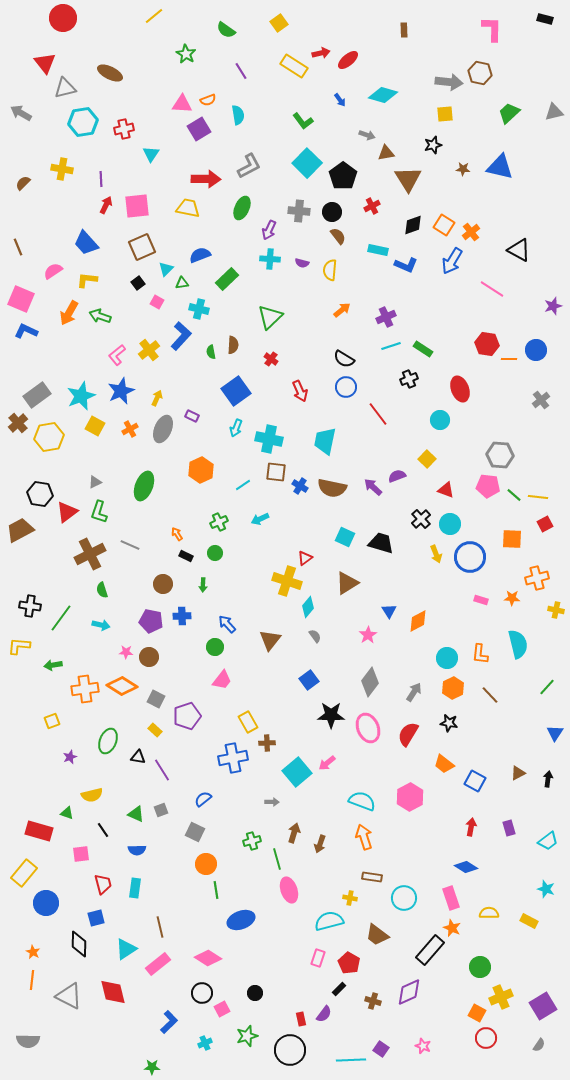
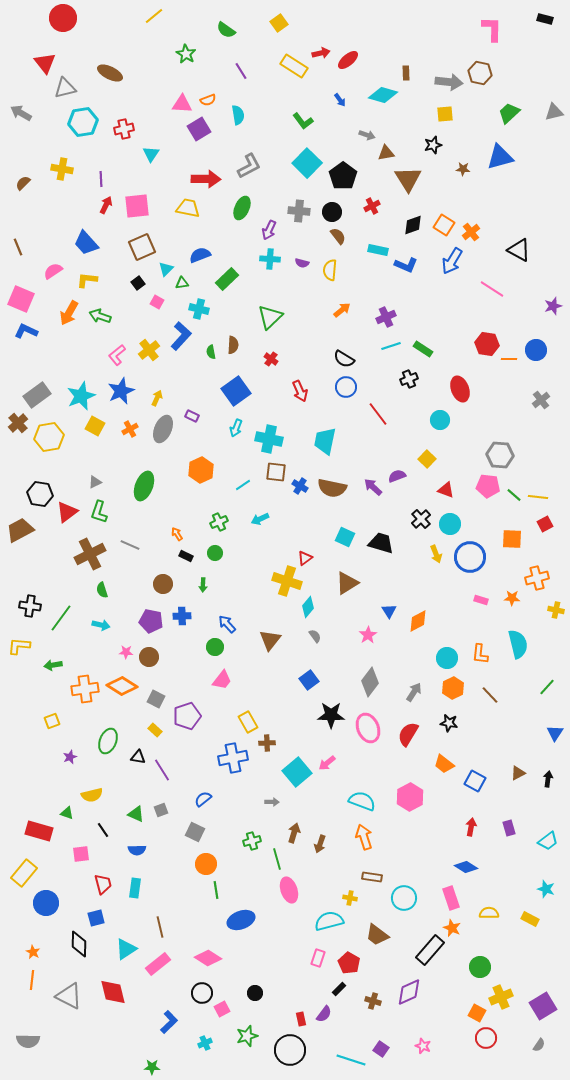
brown rectangle at (404, 30): moved 2 px right, 43 px down
blue triangle at (500, 167): moved 10 px up; rotated 28 degrees counterclockwise
yellow rectangle at (529, 921): moved 1 px right, 2 px up
cyan line at (351, 1060): rotated 20 degrees clockwise
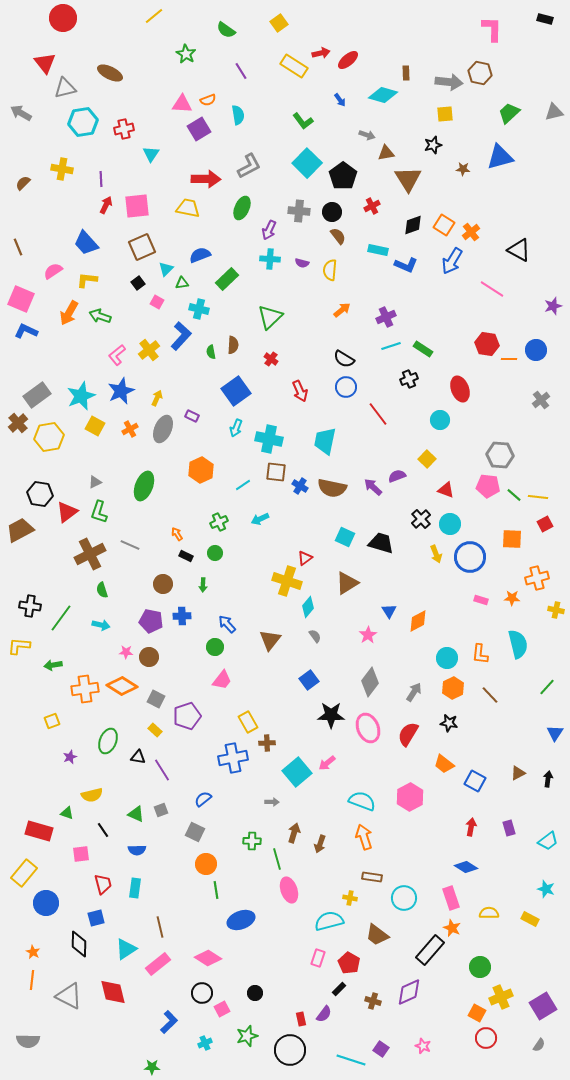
green cross at (252, 841): rotated 18 degrees clockwise
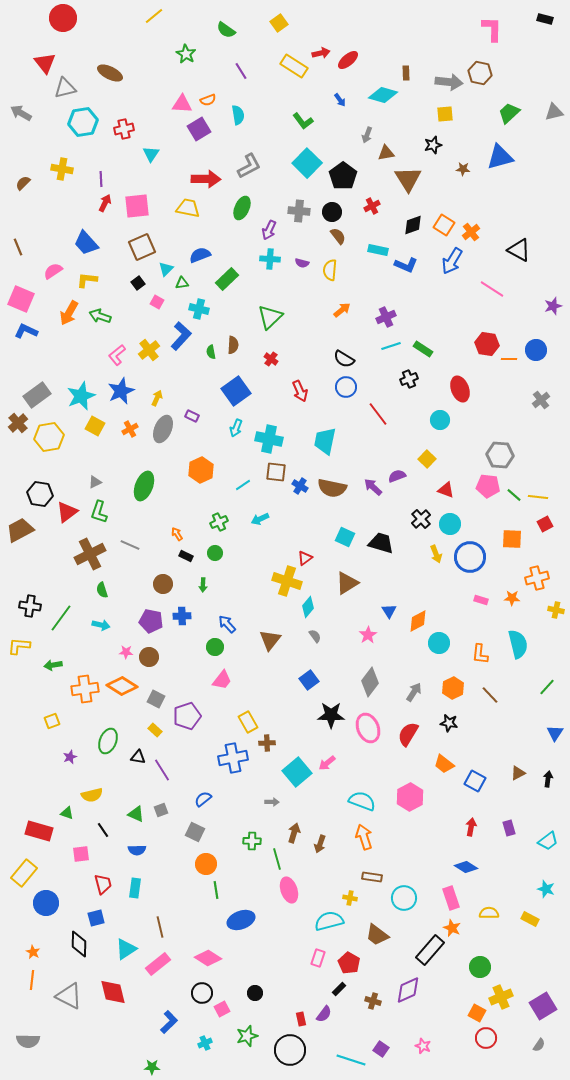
gray arrow at (367, 135): rotated 91 degrees clockwise
red arrow at (106, 205): moved 1 px left, 2 px up
cyan circle at (447, 658): moved 8 px left, 15 px up
purple diamond at (409, 992): moved 1 px left, 2 px up
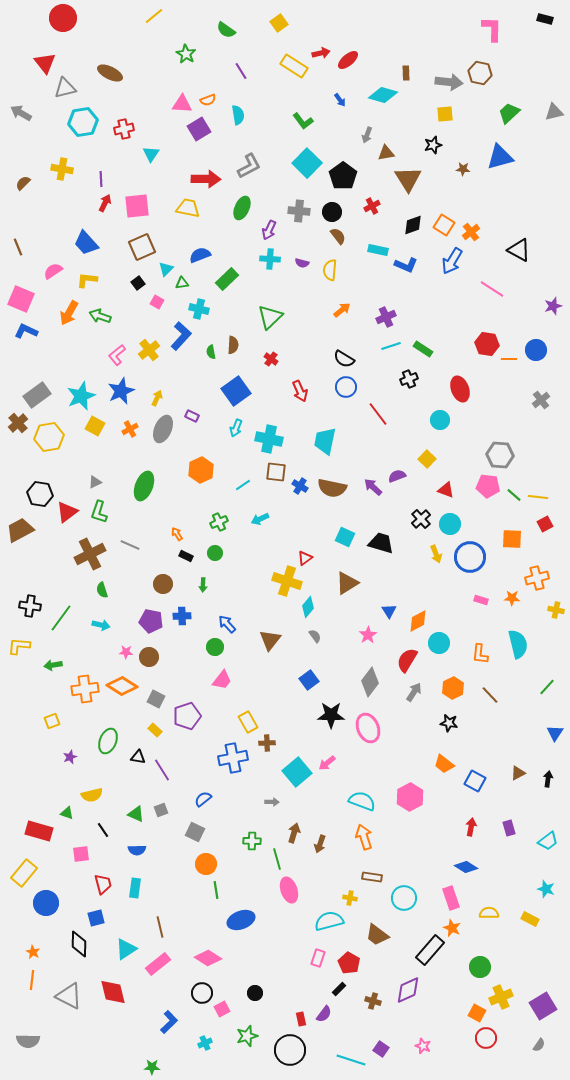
red semicircle at (408, 734): moved 1 px left, 74 px up
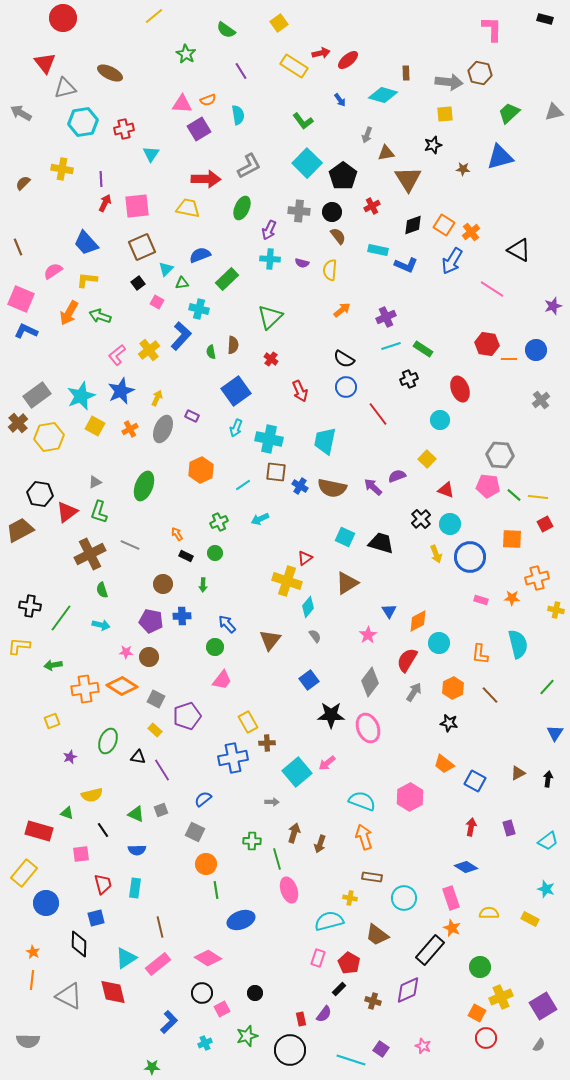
cyan triangle at (126, 949): moved 9 px down
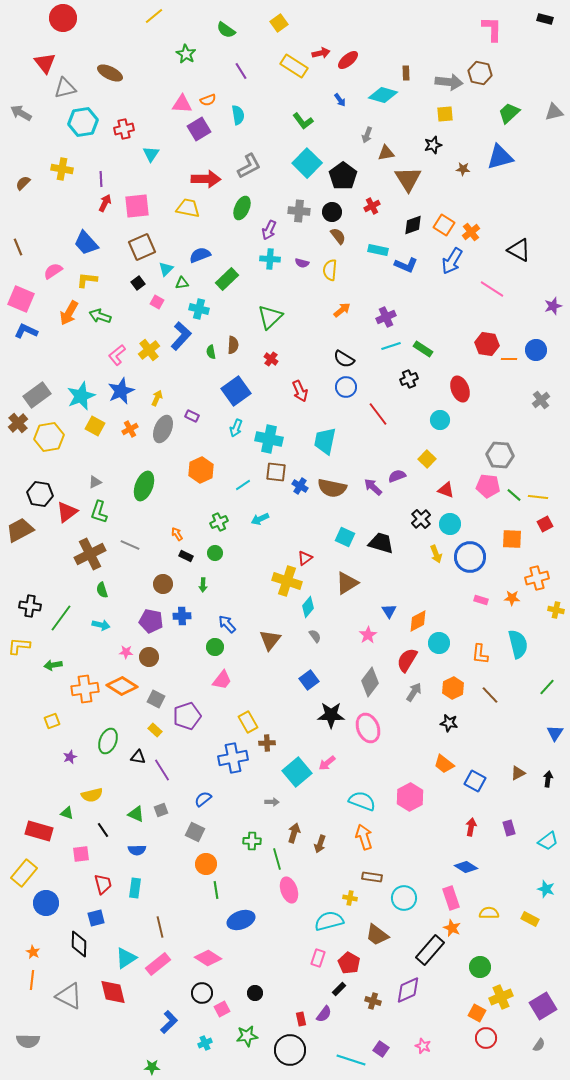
green star at (247, 1036): rotated 10 degrees clockwise
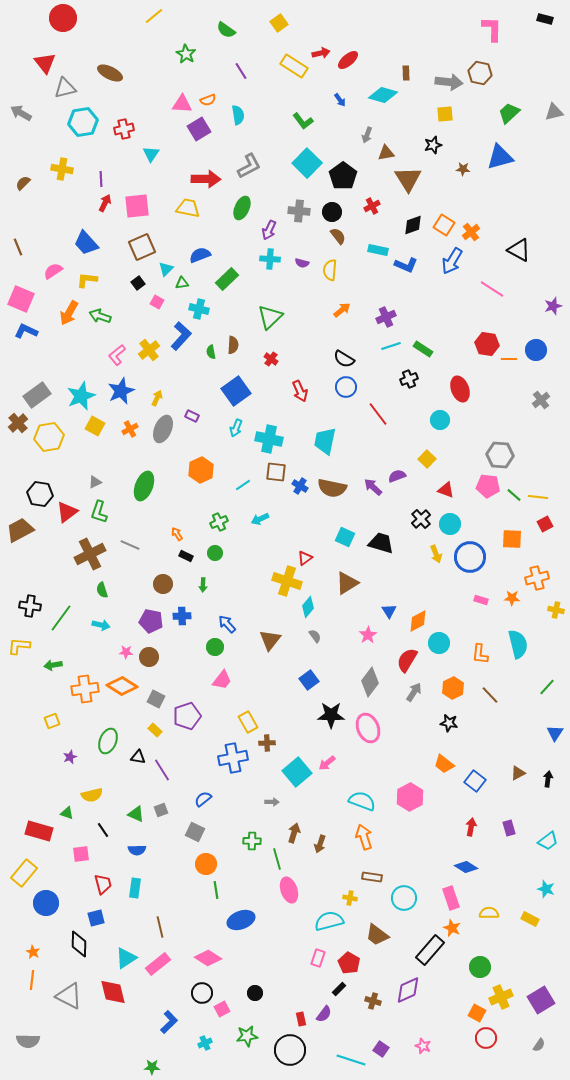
blue square at (475, 781): rotated 10 degrees clockwise
purple square at (543, 1006): moved 2 px left, 6 px up
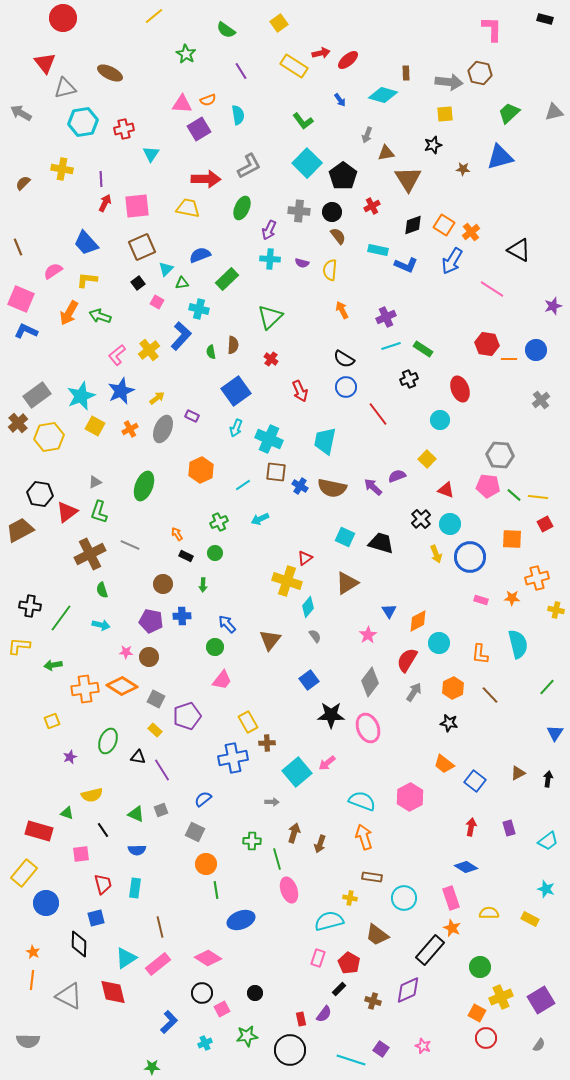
orange arrow at (342, 310): rotated 78 degrees counterclockwise
yellow arrow at (157, 398): rotated 28 degrees clockwise
cyan cross at (269, 439): rotated 12 degrees clockwise
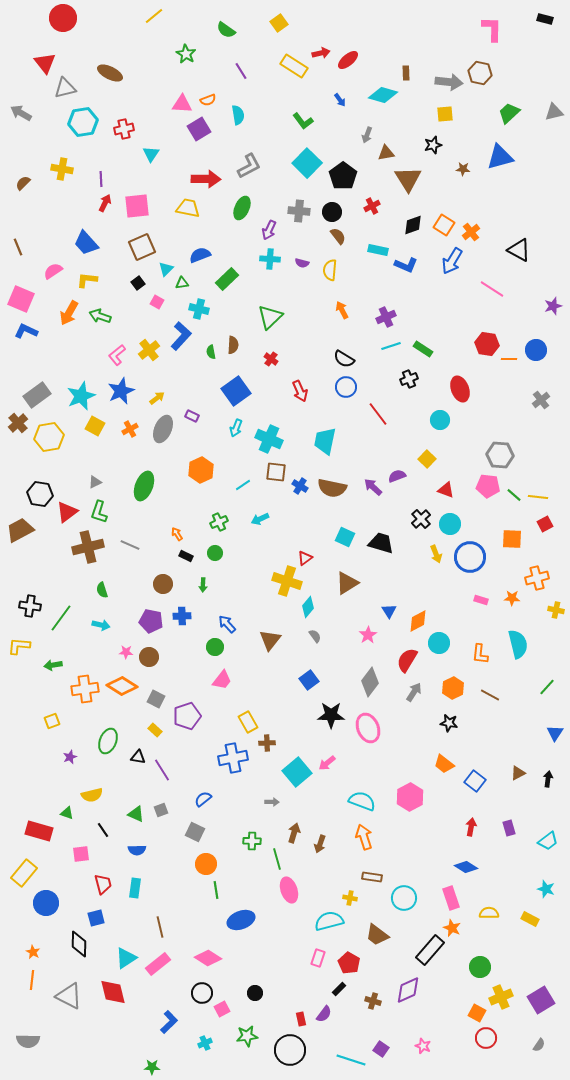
brown cross at (90, 554): moved 2 px left, 7 px up; rotated 12 degrees clockwise
brown line at (490, 695): rotated 18 degrees counterclockwise
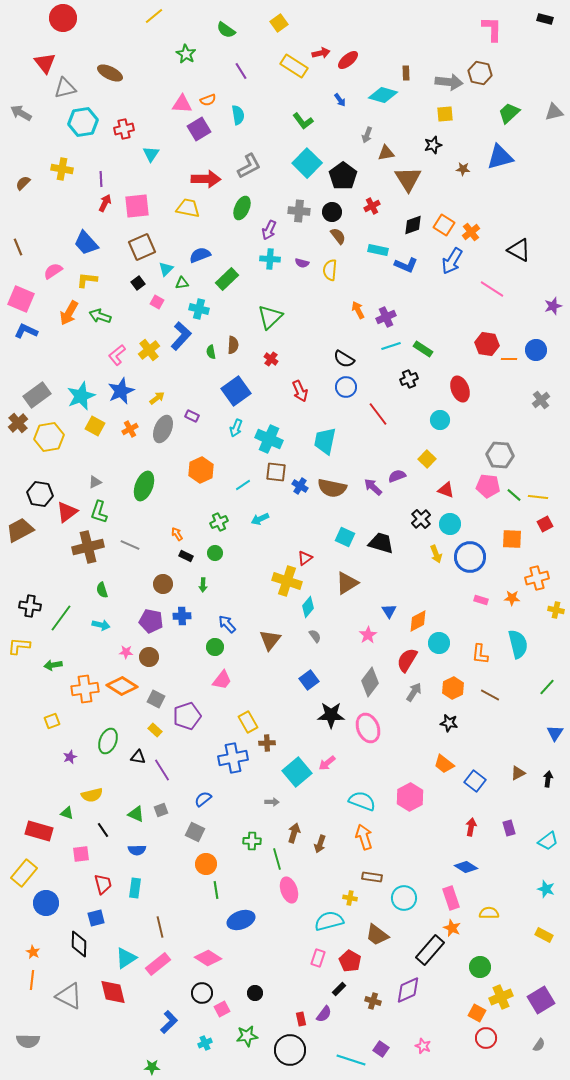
orange arrow at (342, 310): moved 16 px right
yellow rectangle at (530, 919): moved 14 px right, 16 px down
red pentagon at (349, 963): moved 1 px right, 2 px up
